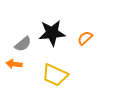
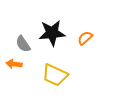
gray semicircle: rotated 96 degrees clockwise
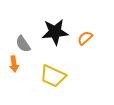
black star: moved 3 px right, 1 px up
orange arrow: rotated 105 degrees counterclockwise
yellow trapezoid: moved 2 px left, 1 px down
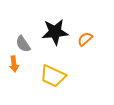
orange semicircle: moved 1 px down
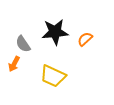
orange arrow: rotated 35 degrees clockwise
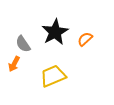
black star: rotated 24 degrees counterclockwise
yellow trapezoid: rotated 132 degrees clockwise
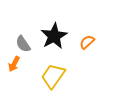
black star: moved 1 px left, 4 px down
orange semicircle: moved 2 px right, 3 px down
yellow trapezoid: rotated 32 degrees counterclockwise
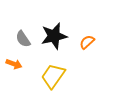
black star: rotated 16 degrees clockwise
gray semicircle: moved 5 px up
orange arrow: rotated 98 degrees counterclockwise
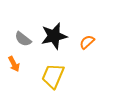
gray semicircle: rotated 18 degrees counterclockwise
orange arrow: rotated 42 degrees clockwise
yellow trapezoid: rotated 12 degrees counterclockwise
